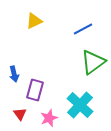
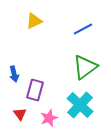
green triangle: moved 8 px left, 5 px down
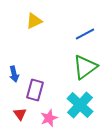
blue line: moved 2 px right, 5 px down
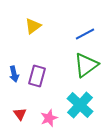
yellow triangle: moved 1 px left, 5 px down; rotated 12 degrees counterclockwise
green triangle: moved 1 px right, 2 px up
purple rectangle: moved 2 px right, 14 px up
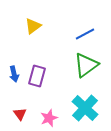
cyan cross: moved 5 px right, 3 px down
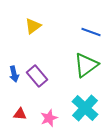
blue line: moved 6 px right, 2 px up; rotated 48 degrees clockwise
purple rectangle: rotated 55 degrees counterclockwise
red triangle: rotated 48 degrees counterclockwise
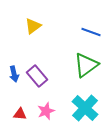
pink star: moved 3 px left, 7 px up
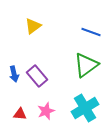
cyan cross: rotated 16 degrees clockwise
